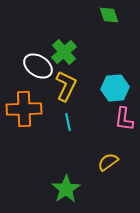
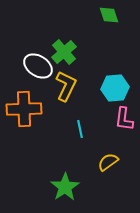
cyan line: moved 12 px right, 7 px down
green star: moved 1 px left, 2 px up
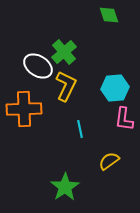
yellow semicircle: moved 1 px right, 1 px up
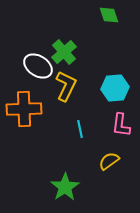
pink L-shape: moved 3 px left, 6 px down
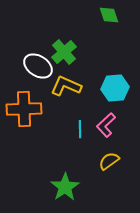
yellow L-shape: rotated 92 degrees counterclockwise
pink L-shape: moved 15 px left; rotated 40 degrees clockwise
cyan line: rotated 12 degrees clockwise
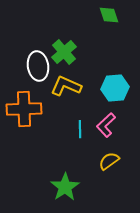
white ellipse: rotated 48 degrees clockwise
